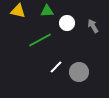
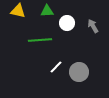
green line: rotated 25 degrees clockwise
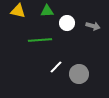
gray arrow: rotated 136 degrees clockwise
gray circle: moved 2 px down
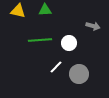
green triangle: moved 2 px left, 1 px up
white circle: moved 2 px right, 20 px down
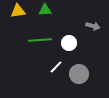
yellow triangle: rotated 21 degrees counterclockwise
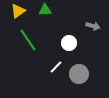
yellow triangle: rotated 28 degrees counterclockwise
green line: moved 12 px left; rotated 60 degrees clockwise
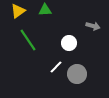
gray circle: moved 2 px left
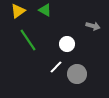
green triangle: rotated 32 degrees clockwise
white circle: moved 2 px left, 1 px down
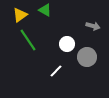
yellow triangle: moved 2 px right, 4 px down
white line: moved 4 px down
gray circle: moved 10 px right, 17 px up
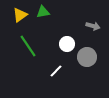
green triangle: moved 2 px left, 2 px down; rotated 40 degrees counterclockwise
green line: moved 6 px down
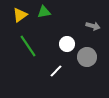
green triangle: moved 1 px right
